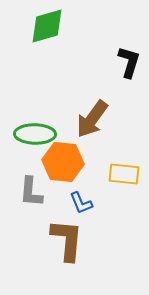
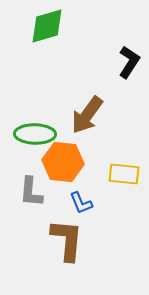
black L-shape: rotated 16 degrees clockwise
brown arrow: moved 5 px left, 4 px up
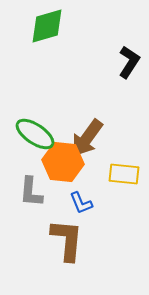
brown arrow: moved 23 px down
green ellipse: rotated 33 degrees clockwise
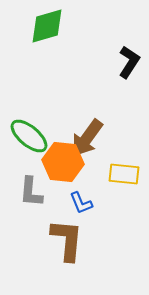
green ellipse: moved 6 px left, 2 px down; rotated 6 degrees clockwise
